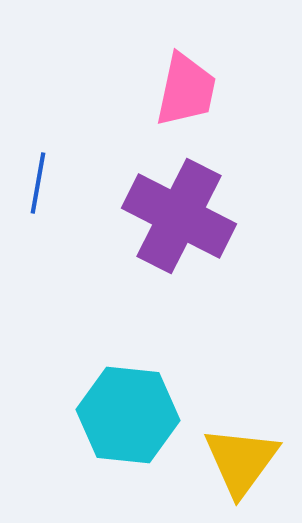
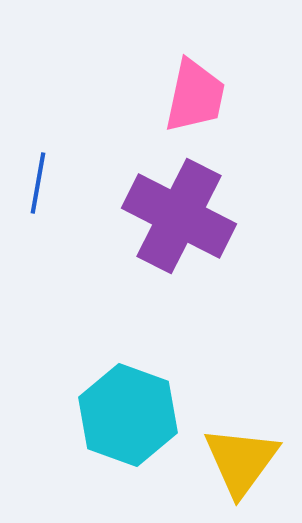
pink trapezoid: moved 9 px right, 6 px down
cyan hexagon: rotated 14 degrees clockwise
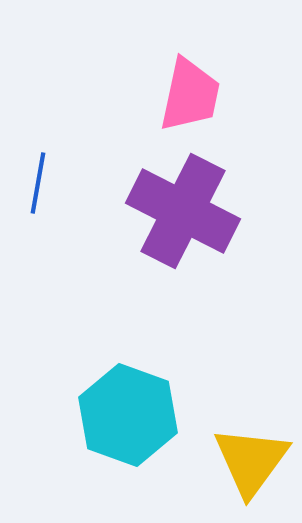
pink trapezoid: moved 5 px left, 1 px up
purple cross: moved 4 px right, 5 px up
yellow triangle: moved 10 px right
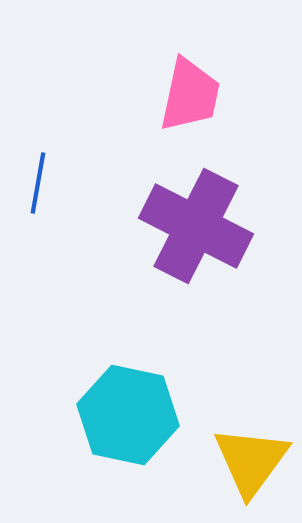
purple cross: moved 13 px right, 15 px down
cyan hexagon: rotated 8 degrees counterclockwise
